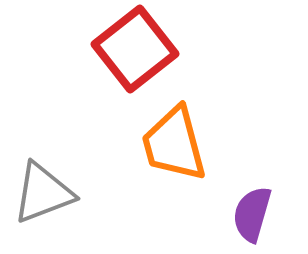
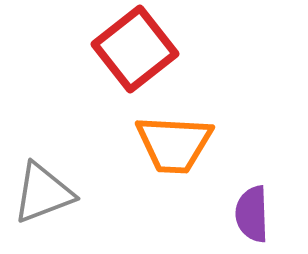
orange trapezoid: rotated 72 degrees counterclockwise
purple semicircle: rotated 18 degrees counterclockwise
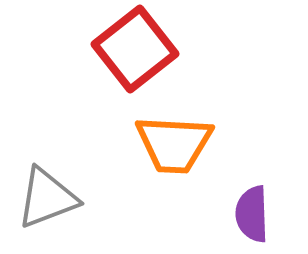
gray triangle: moved 4 px right, 5 px down
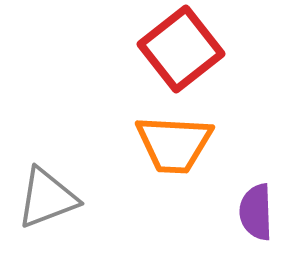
red square: moved 46 px right
purple semicircle: moved 4 px right, 2 px up
